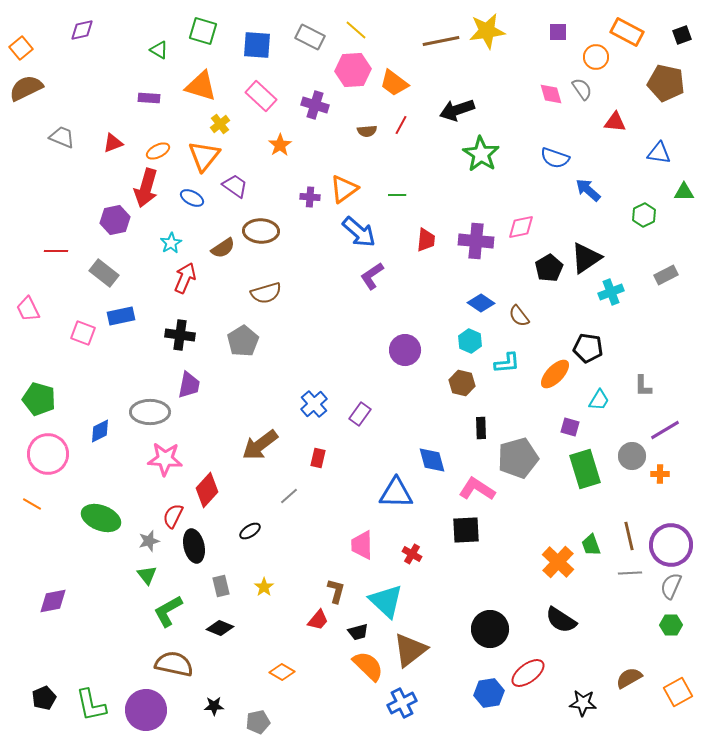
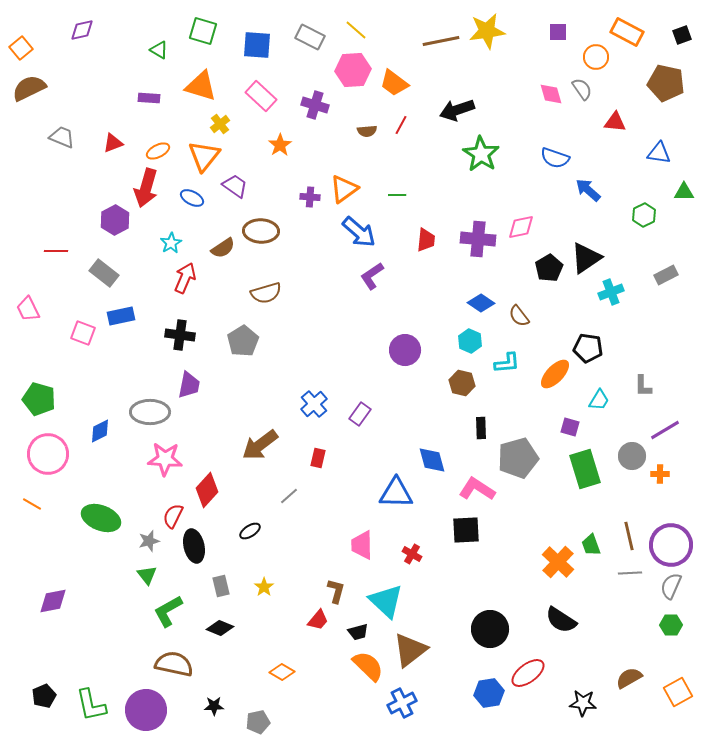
brown semicircle at (26, 88): moved 3 px right
purple hexagon at (115, 220): rotated 16 degrees counterclockwise
purple cross at (476, 241): moved 2 px right, 2 px up
black pentagon at (44, 698): moved 2 px up
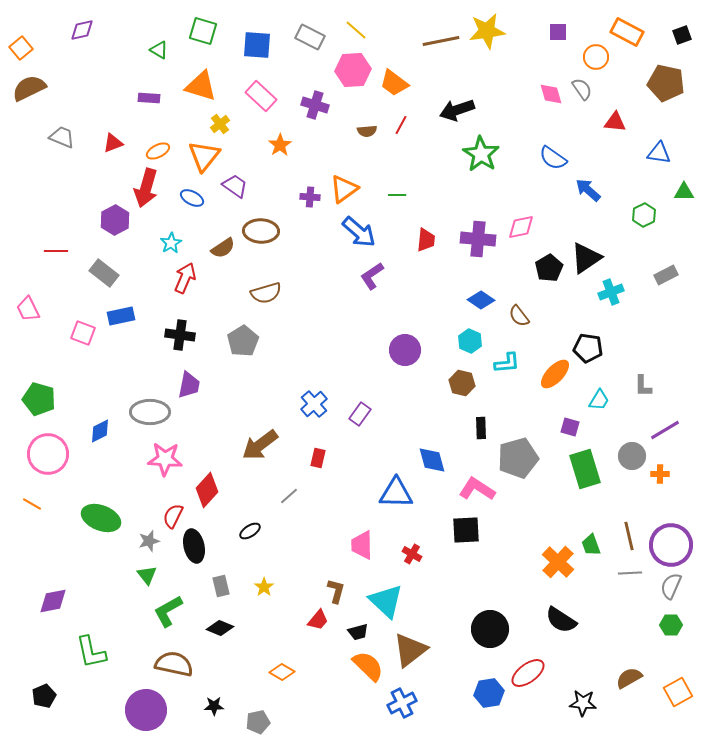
blue semicircle at (555, 158): moved 2 px left; rotated 16 degrees clockwise
blue diamond at (481, 303): moved 3 px up
green L-shape at (91, 705): moved 53 px up
